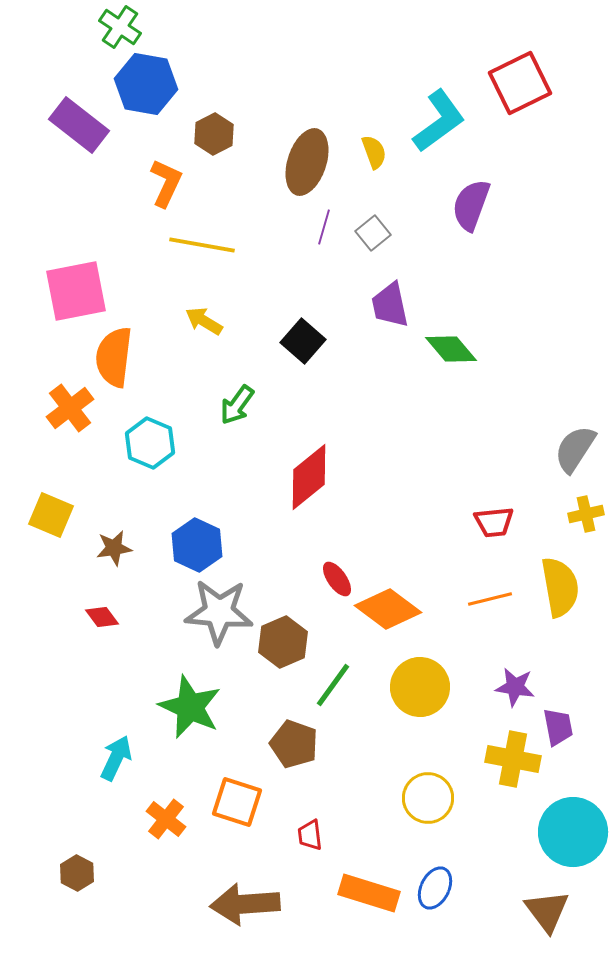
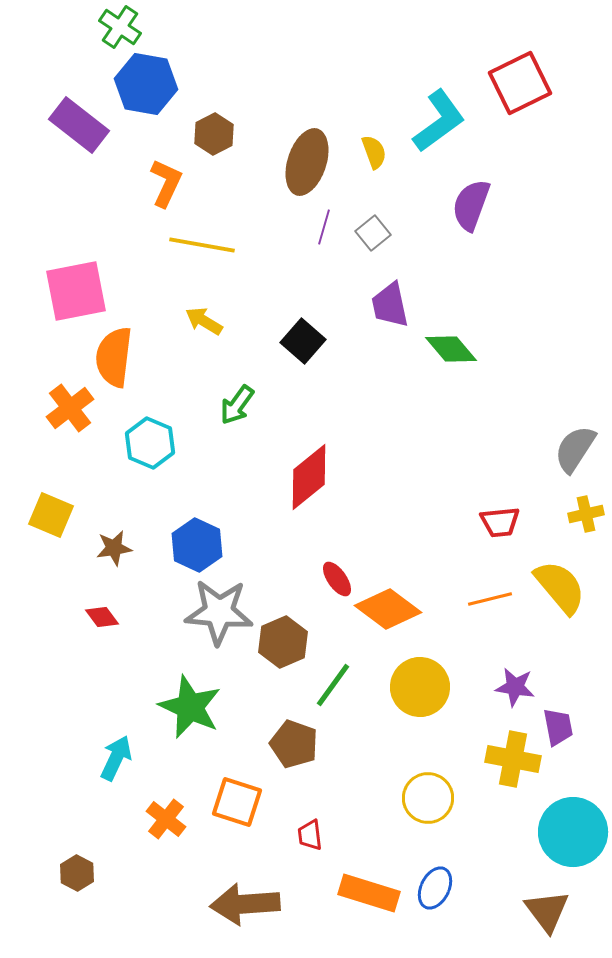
red trapezoid at (494, 522): moved 6 px right
yellow semicircle at (560, 587): rotated 30 degrees counterclockwise
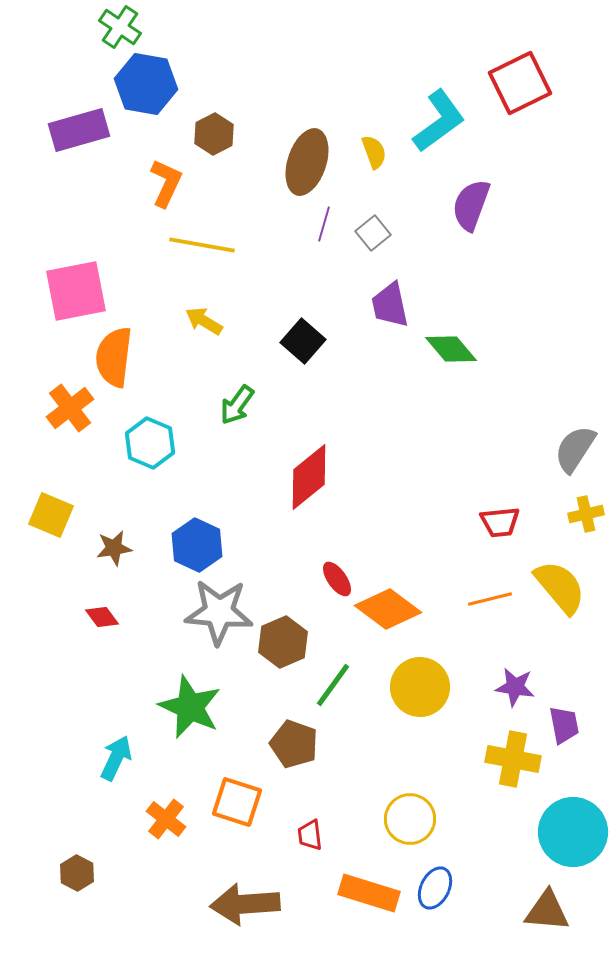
purple rectangle at (79, 125): moved 5 px down; rotated 54 degrees counterclockwise
purple line at (324, 227): moved 3 px up
purple trapezoid at (558, 727): moved 6 px right, 2 px up
yellow circle at (428, 798): moved 18 px left, 21 px down
brown triangle at (547, 911): rotated 48 degrees counterclockwise
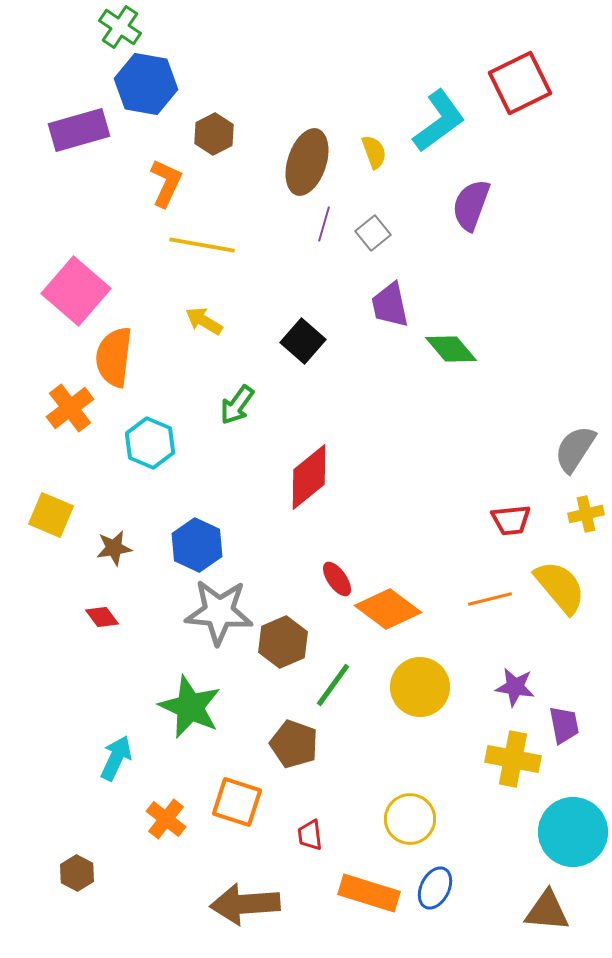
pink square at (76, 291): rotated 38 degrees counterclockwise
red trapezoid at (500, 522): moved 11 px right, 2 px up
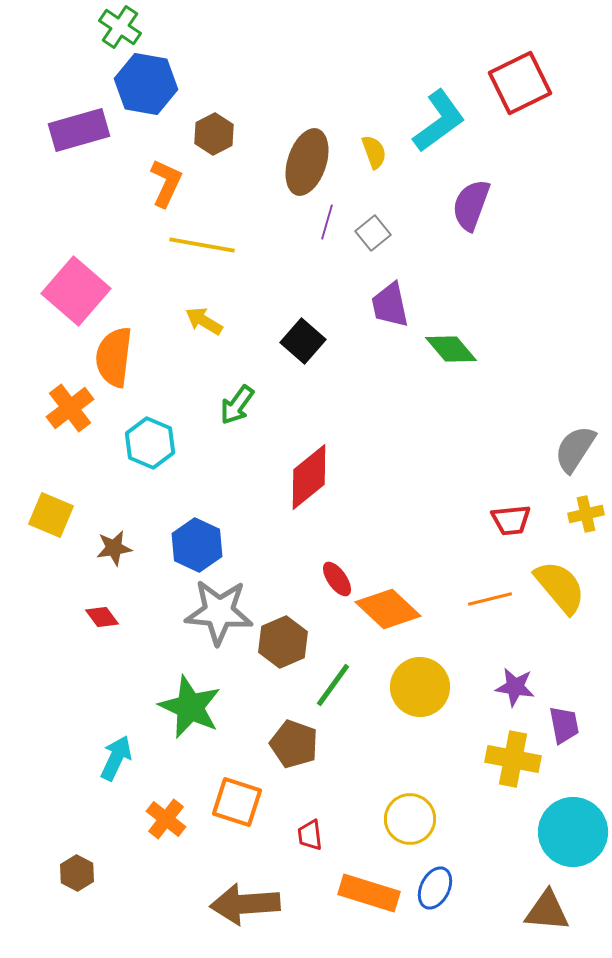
purple line at (324, 224): moved 3 px right, 2 px up
orange diamond at (388, 609): rotated 6 degrees clockwise
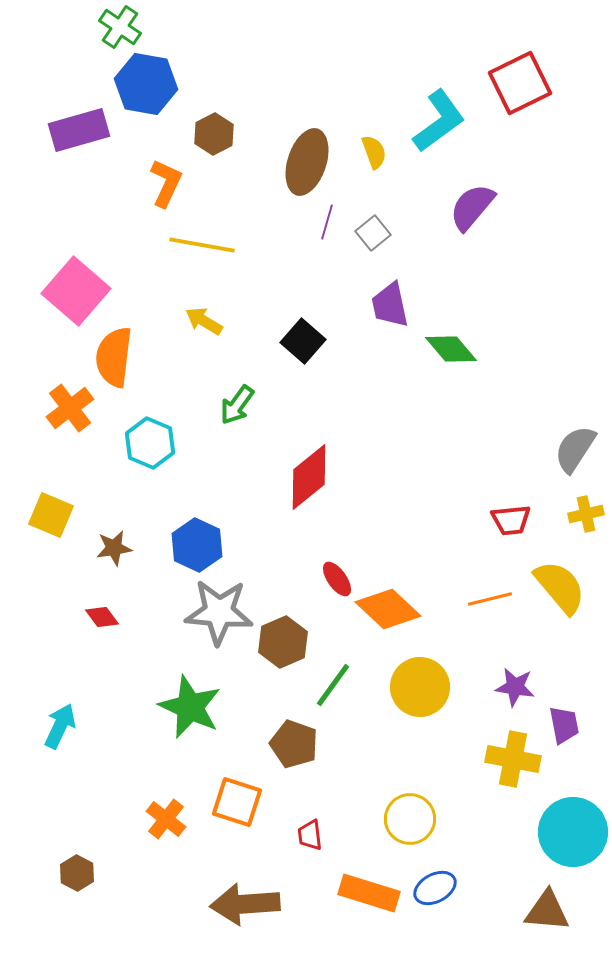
purple semicircle at (471, 205): moved 1 px right, 2 px down; rotated 20 degrees clockwise
cyan arrow at (116, 758): moved 56 px left, 32 px up
blue ellipse at (435, 888): rotated 36 degrees clockwise
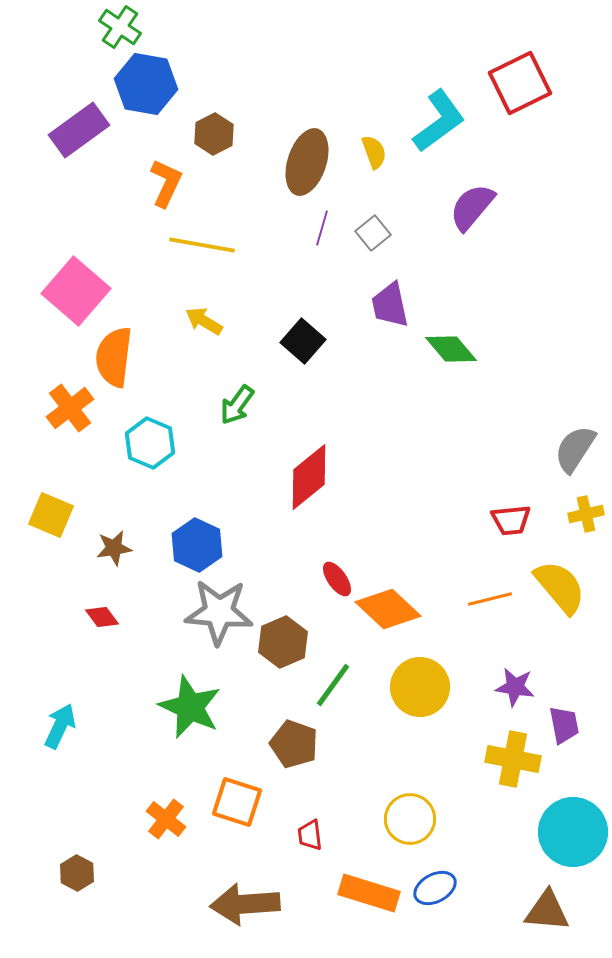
purple rectangle at (79, 130): rotated 20 degrees counterclockwise
purple line at (327, 222): moved 5 px left, 6 px down
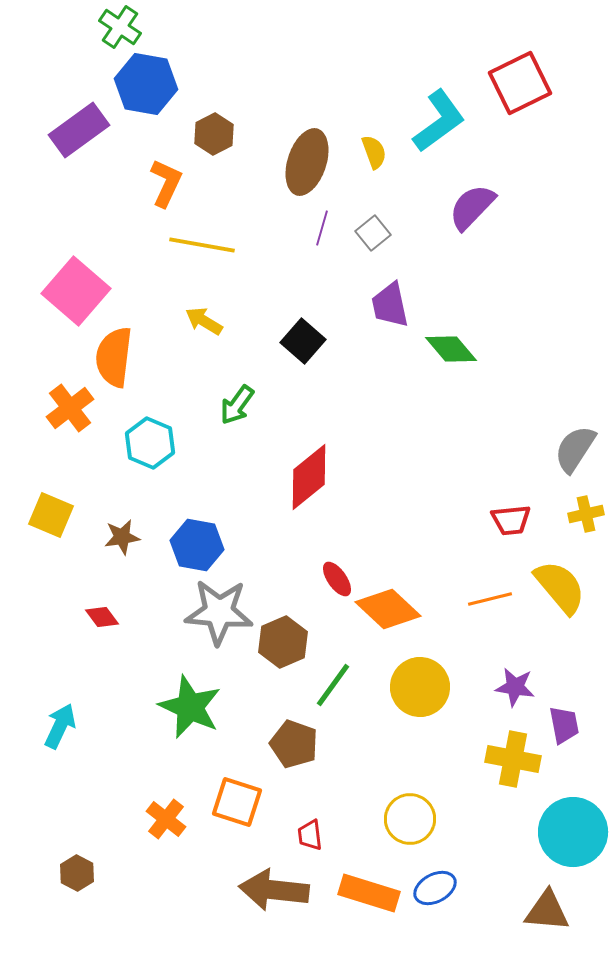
purple semicircle at (472, 207): rotated 4 degrees clockwise
blue hexagon at (197, 545): rotated 15 degrees counterclockwise
brown star at (114, 548): moved 8 px right, 11 px up
brown arrow at (245, 904): moved 29 px right, 14 px up; rotated 10 degrees clockwise
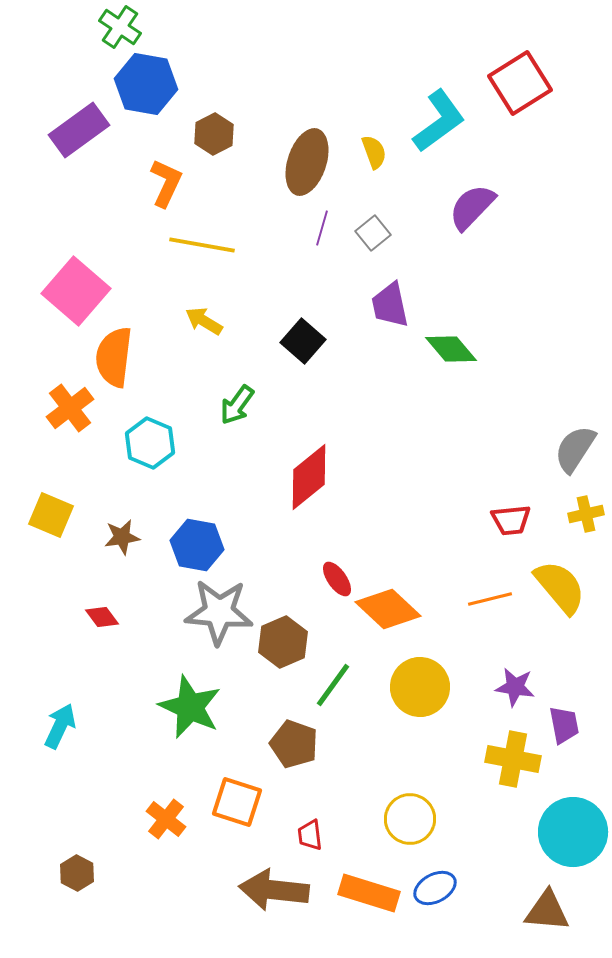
red square at (520, 83): rotated 6 degrees counterclockwise
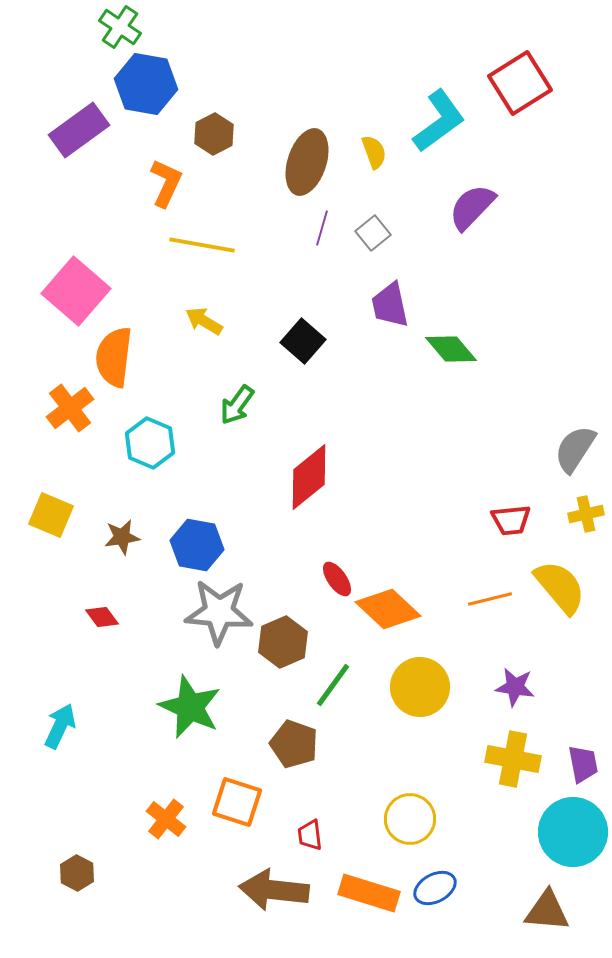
purple trapezoid at (564, 725): moved 19 px right, 39 px down
